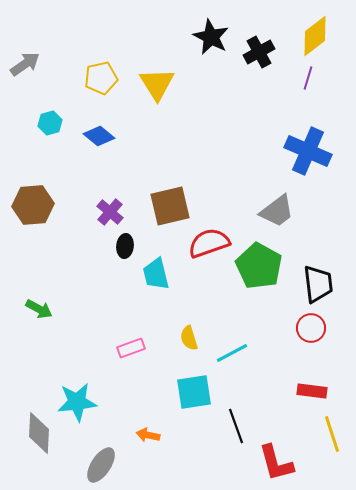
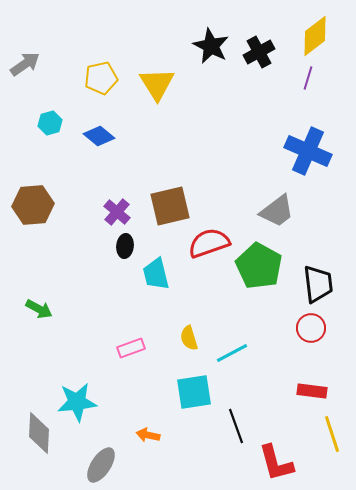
black star: moved 9 px down
purple cross: moved 7 px right
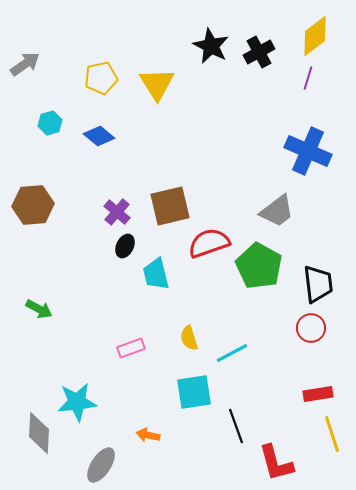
black ellipse: rotated 20 degrees clockwise
red rectangle: moved 6 px right, 3 px down; rotated 16 degrees counterclockwise
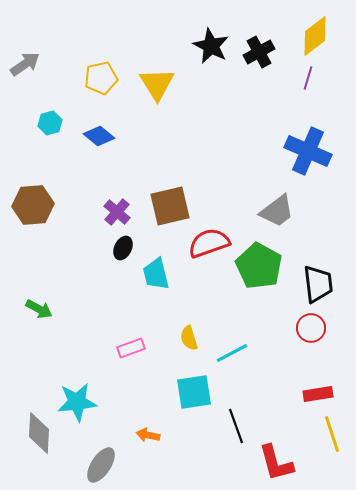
black ellipse: moved 2 px left, 2 px down
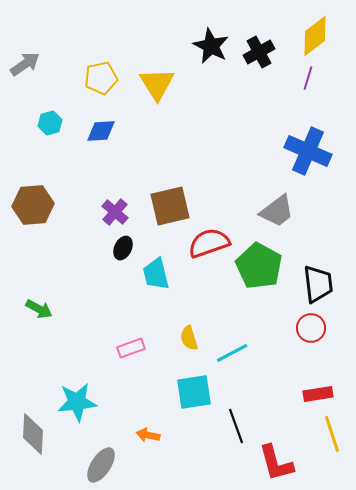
blue diamond: moved 2 px right, 5 px up; rotated 44 degrees counterclockwise
purple cross: moved 2 px left
gray diamond: moved 6 px left, 1 px down
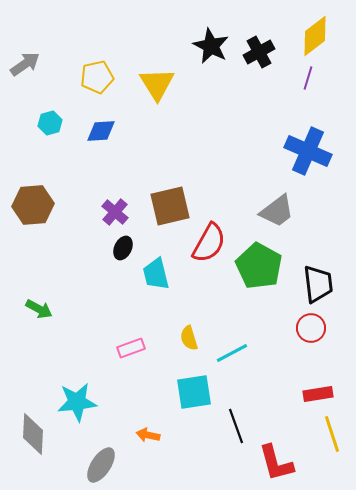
yellow pentagon: moved 4 px left, 1 px up
red semicircle: rotated 138 degrees clockwise
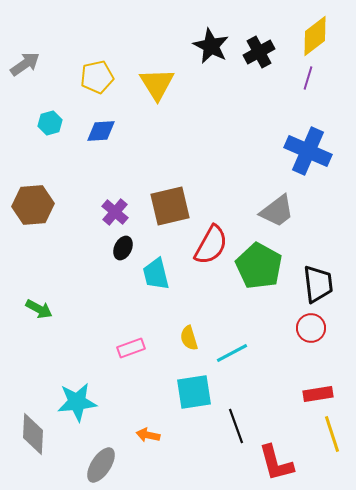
red semicircle: moved 2 px right, 2 px down
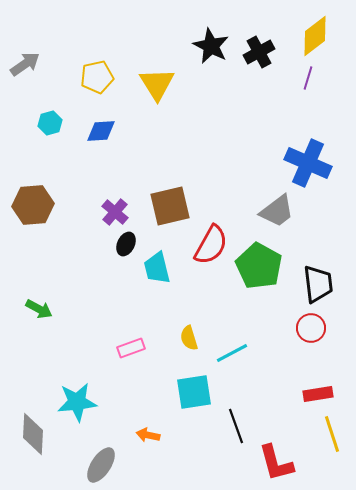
blue cross: moved 12 px down
black ellipse: moved 3 px right, 4 px up
cyan trapezoid: moved 1 px right, 6 px up
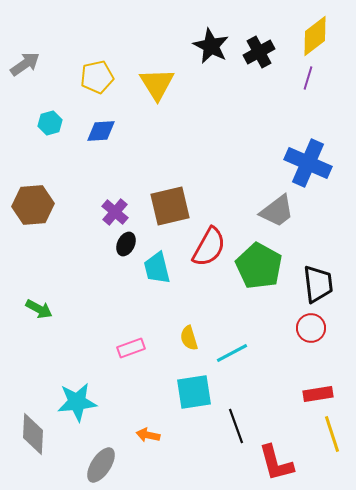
red semicircle: moved 2 px left, 2 px down
